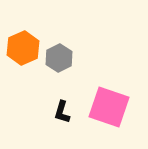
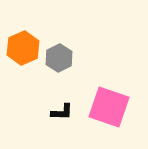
black L-shape: rotated 105 degrees counterclockwise
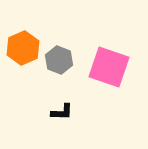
gray hexagon: moved 2 px down; rotated 12 degrees counterclockwise
pink square: moved 40 px up
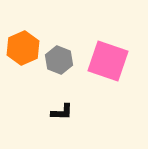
pink square: moved 1 px left, 6 px up
